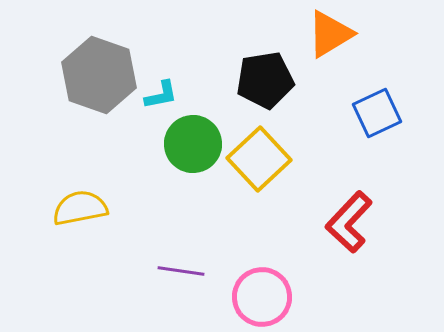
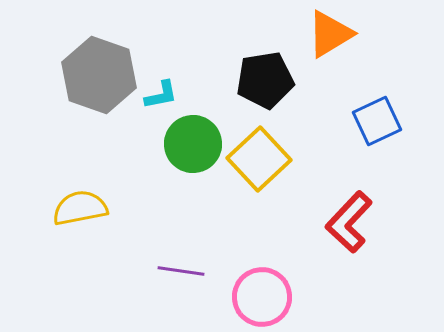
blue square: moved 8 px down
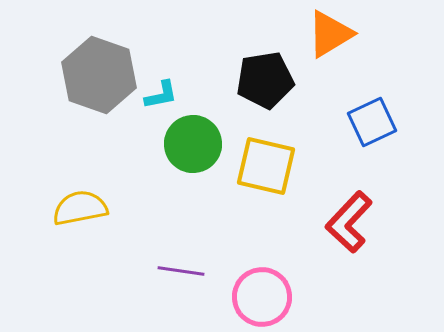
blue square: moved 5 px left, 1 px down
yellow square: moved 7 px right, 7 px down; rotated 34 degrees counterclockwise
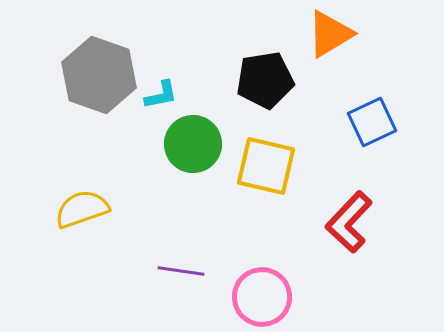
yellow semicircle: moved 2 px right, 1 px down; rotated 8 degrees counterclockwise
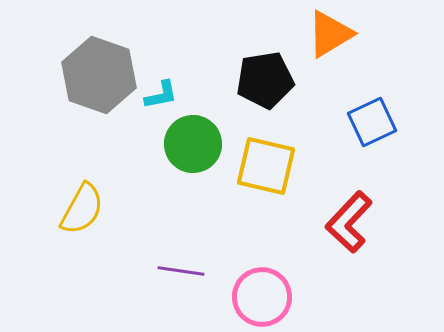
yellow semicircle: rotated 138 degrees clockwise
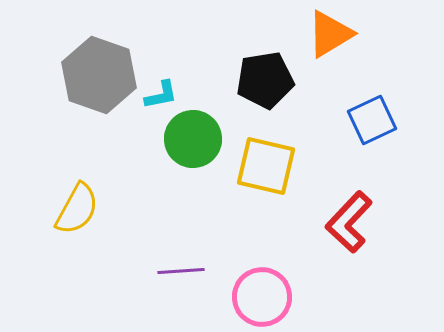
blue square: moved 2 px up
green circle: moved 5 px up
yellow semicircle: moved 5 px left
purple line: rotated 12 degrees counterclockwise
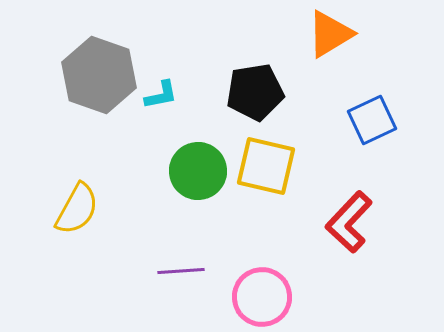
black pentagon: moved 10 px left, 12 px down
green circle: moved 5 px right, 32 px down
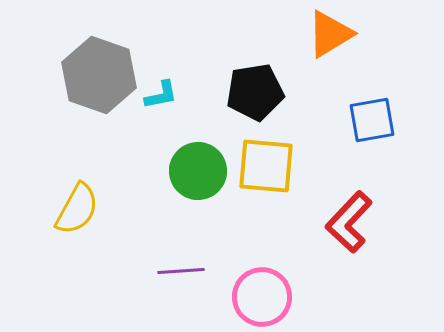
blue square: rotated 15 degrees clockwise
yellow square: rotated 8 degrees counterclockwise
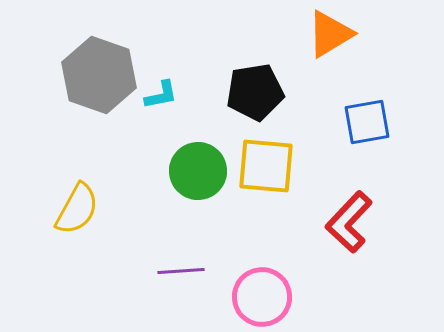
blue square: moved 5 px left, 2 px down
